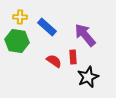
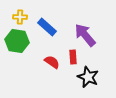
red semicircle: moved 2 px left, 1 px down
black star: rotated 25 degrees counterclockwise
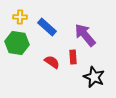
green hexagon: moved 2 px down
black star: moved 6 px right
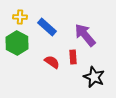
green hexagon: rotated 20 degrees clockwise
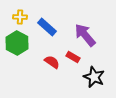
red rectangle: rotated 56 degrees counterclockwise
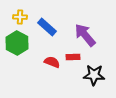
red rectangle: rotated 32 degrees counterclockwise
red semicircle: rotated 14 degrees counterclockwise
black star: moved 2 px up; rotated 20 degrees counterclockwise
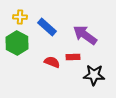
purple arrow: rotated 15 degrees counterclockwise
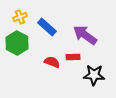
yellow cross: rotated 24 degrees counterclockwise
